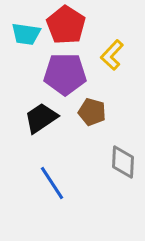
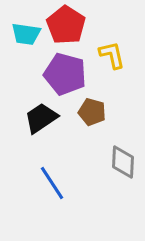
yellow L-shape: rotated 124 degrees clockwise
purple pentagon: rotated 15 degrees clockwise
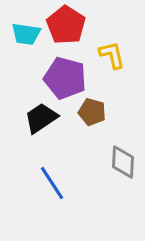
purple pentagon: moved 4 px down
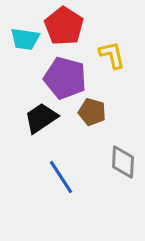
red pentagon: moved 2 px left, 1 px down
cyan trapezoid: moved 1 px left, 5 px down
blue line: moved 9 px right, 6 px up
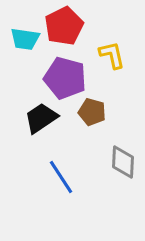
red pentagon: rotated 12 degrees clockwise
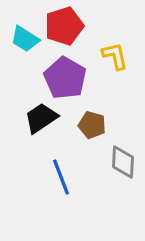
red pentagon: rotated 9 degrees clockwise
cyan trapezoid: rotated 24 degrees clockwise
yellow L-shape: moved 3 px right, 1 px down
purple pentagon: rotated 15 degrees clockwise
brown pentagon: moved 13 px down
blue line: rotated 12 degrees clockwise
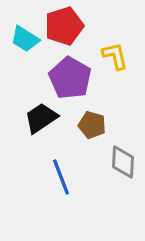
purple pentagon: moved 5 px right
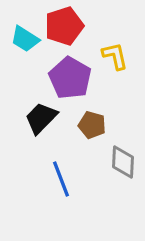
black trapezoid: rotated 12 degrees counterclockwise
blue line: moved 2 px down
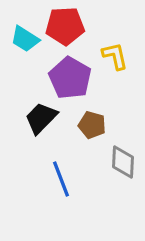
red pentagon: moved 1 px right; rotated 15 degrees clockwise
